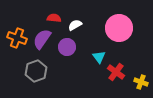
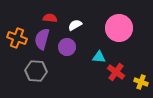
red semicircle: moved 4 px left
purple semicircle: rotated 20 degrees counterclockwise
cyan triangle: rotated 48 degrees counterclockwise
gray hexagon: rotated 25 degrees clockwise
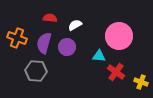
pink circle: moved 8 px down
purple semicircle: moved 2 px right, 4 px down
cyan triangle: moved 1 px up
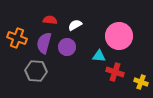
red semicircle: moved 2 px down
red cross: moved 1 px left; rotated 18 degrees counterclockwise
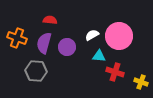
white semicircle: moved 17 px right, 10 px down
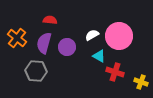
orange cross: rotated 18 degrees clockwise
cyan triangle: rotated 24 degrees clockwise
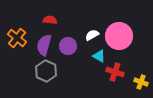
purple semicircle: moved 2 px down
purple circle: moved 1 px right, 1 px up
gray hexagon: moved 10 px right; rotated 20 degrees clockwise
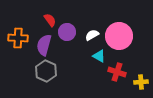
red semicircle: rotated 48 degrees clockwise
orange cross: moved 1 px right; rotated 36 degrees counterclockwise
purple circle: moved 1 px left, 14 px up
red cross: moved 2 px right
yellow cross: rotated 24 degrees counterclockwise
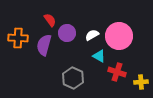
purple circle: moved 1 px down
gray hexagon: moved 27 px right, 7 px down
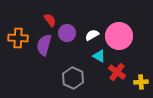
red cross: rotated 18 degrees clockwise
